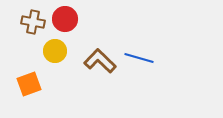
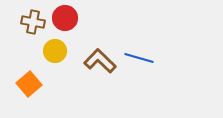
red circle: moved 1 px up
orange square: rotated 20 degrees counterclockwise
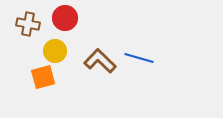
brown cross: moved 5 px left, 2 px down
orange square: moved 14 px right, 7 px up; rotated 25 degrees clockwise
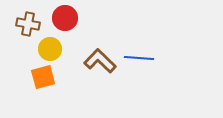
yellow circle: moved 5 px left, 2 px up
blue line: rotated 12 degrees counterclockwise
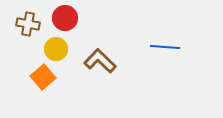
yellow circle: moved 6 px right
blue line: moved 26 px right, 11 px up
orange square: rotated 25 degrees counterclockwise
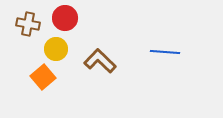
blue line: moved 5 px down
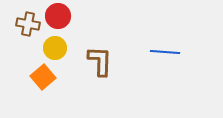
red circle: moved 7 px left, 2 px up
yellow circle: moved 1 px left, 1 px up
brown L-shape: rotated 48 degrees clockwise
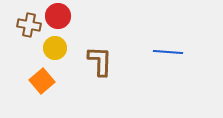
brown cross: moved 1 px right, 1 px down
blue line: moved 3 px right
orange square: moved 1 px left, 4 px down
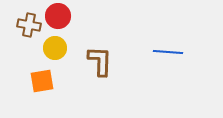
orange square: rotated 30 degrees clockwise
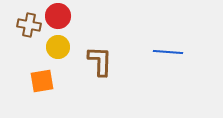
yellow circle: moved 3 px right, 1 px up
